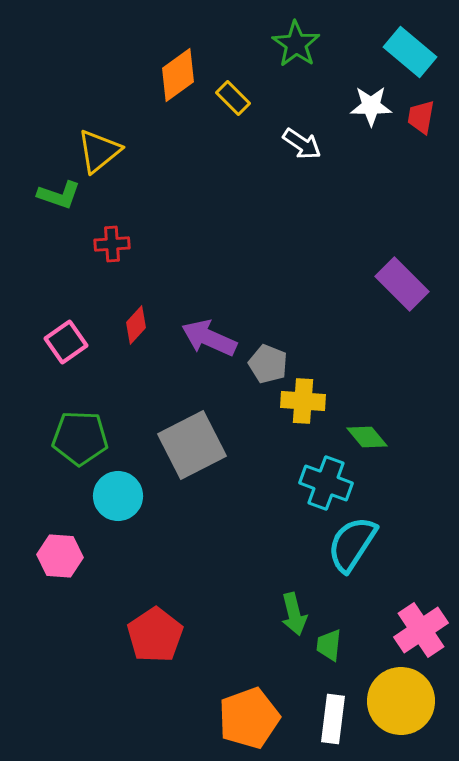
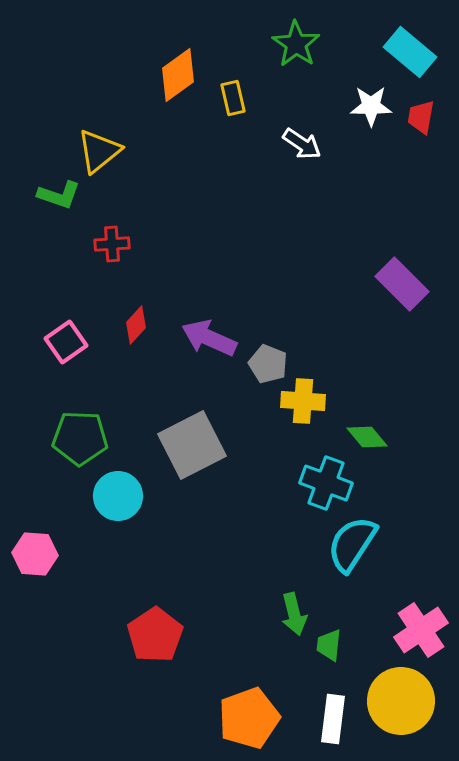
yellow rectangle: rotated 32 degrees clockwise
pink hexagon: moved 25 px left, 2 px up
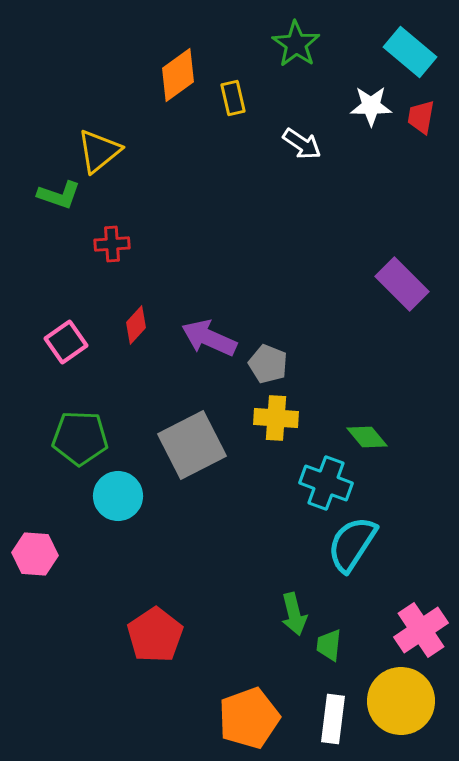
yellow cross: moved 27 px left, 17 px down
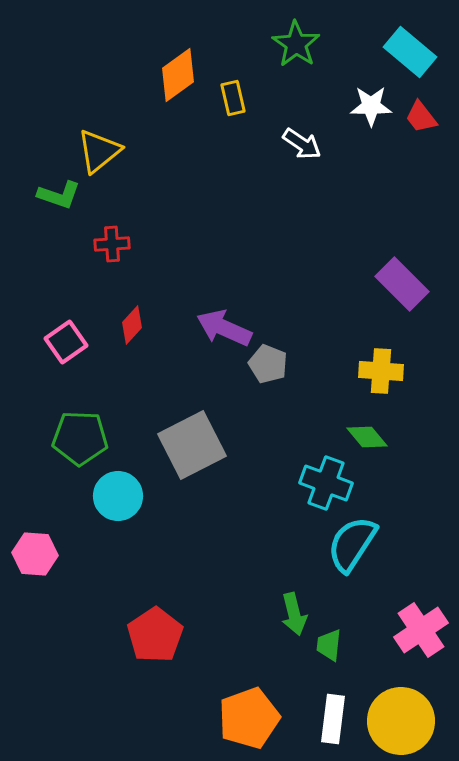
red trapezoid: rotated 48 degrees counterclockwise
red diamond: moved 4 px left
purple arrow: moved 15 px right, 10 px up
yellow cross: moved 105 px right, 47 px up
yellow circle: moved 20 px down
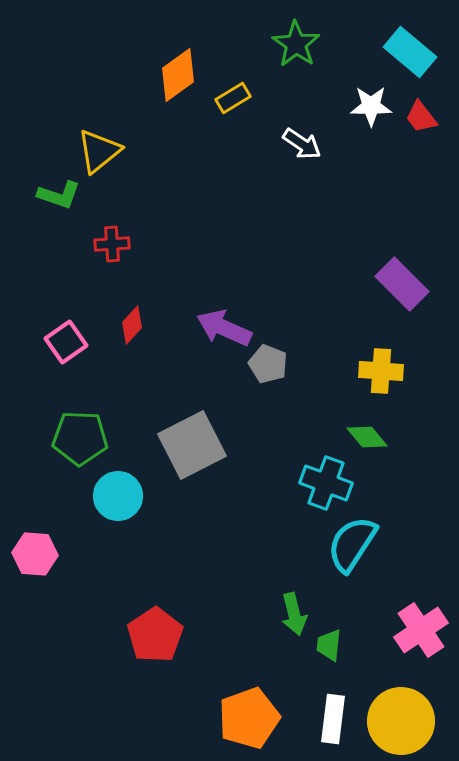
yellow rectangle: rotated 72 degrees clockwise
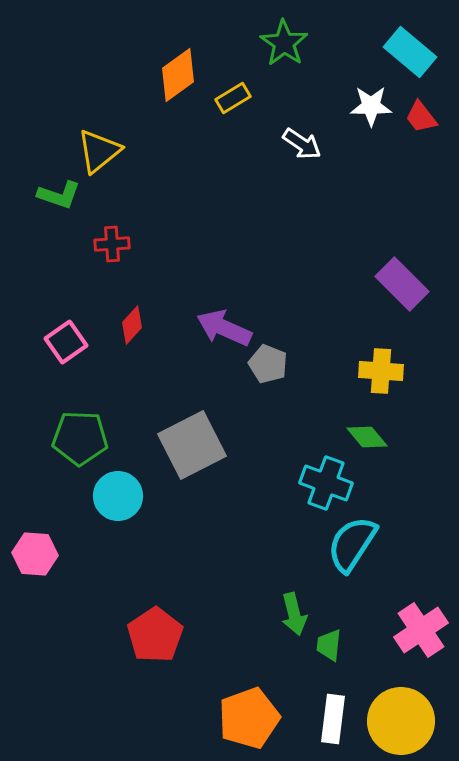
green star: moved 12 px left, 1 px up
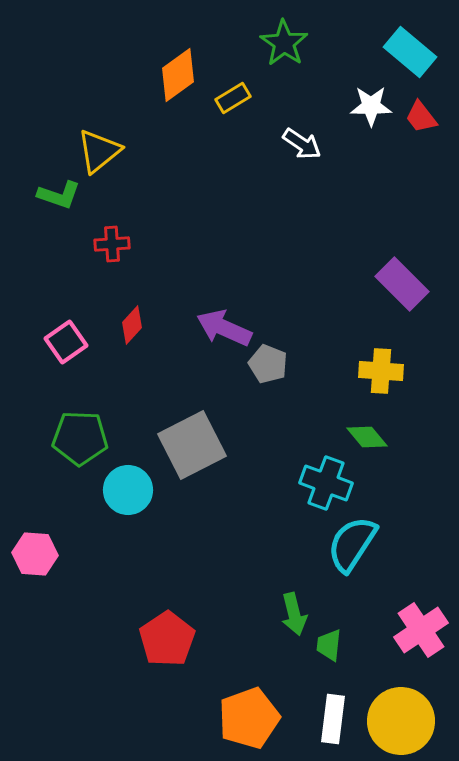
cyan circle: moved 10 px right, 6 px up
red pentagon: moved 12 px right, 4 px down
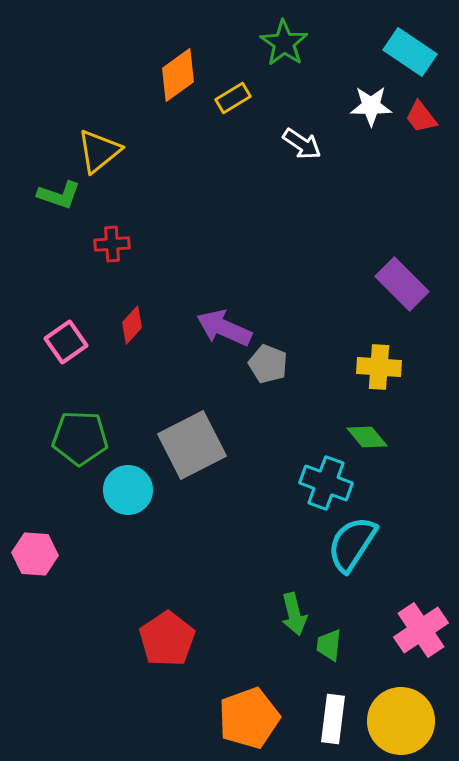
cyan rectangle: rotated 6 degrees counterclockwise
yellow cross: moved 2 px left, 4 px up
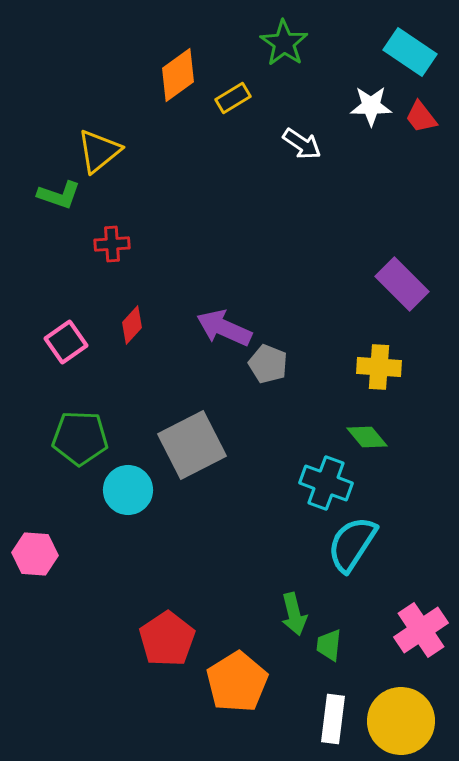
orange pentagon: moved 12 px left, 36 px up; rotated 12 degrees counterclockwise
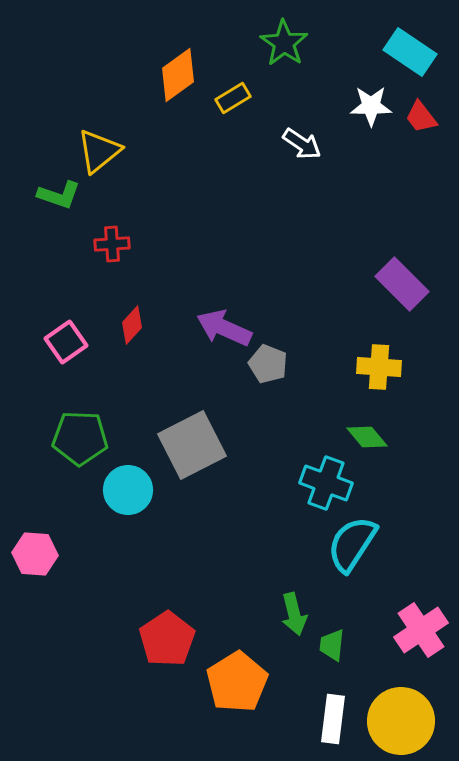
green trapezoid: moved 3 px right
